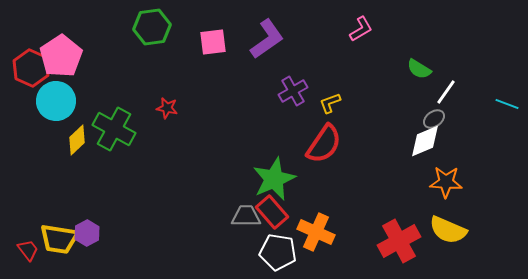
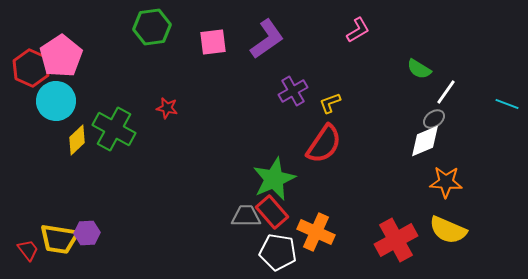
pink L-shape: moved 3 px left, 1 px down
purple hexagon: rotated 25 degrees clockwise
red cross: moved 3 px left, 1 px up
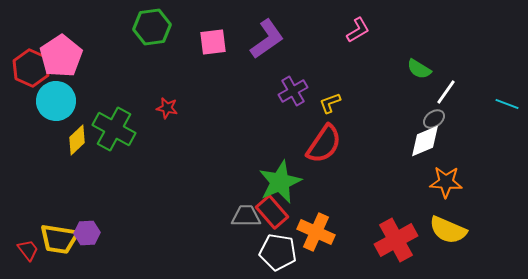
green star: moved 6 px right, 3 px down
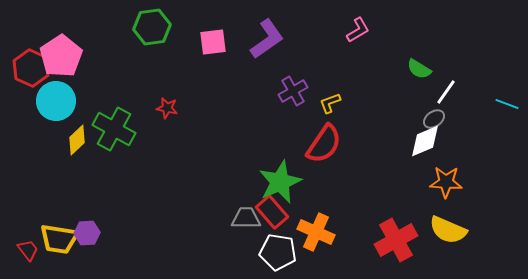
gray trapezoid: moved 2 px down
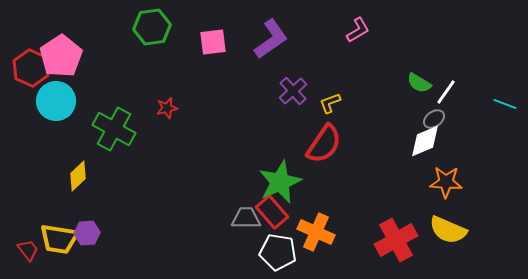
purple L-shape: moved 4 px right
green semicircle: moved 14 px down
purple cross: rotated 12 degrees counterclockwise
cyan line: moved 2 px left
red star: rotated 25 degrees counterclockwise
yellow diamond: moved 1 px right, 36 px down
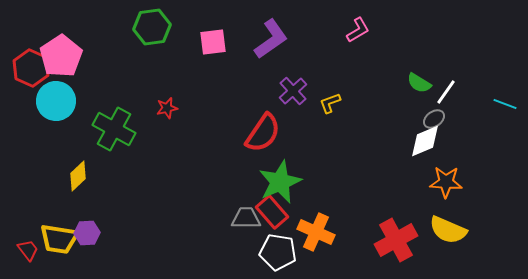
red semicircle: moved 61 px left, 11 px up
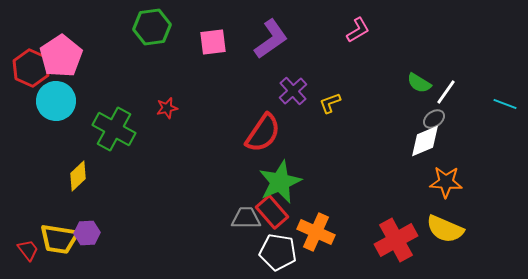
yellow semicircle: moved 3 px left, 1 px up
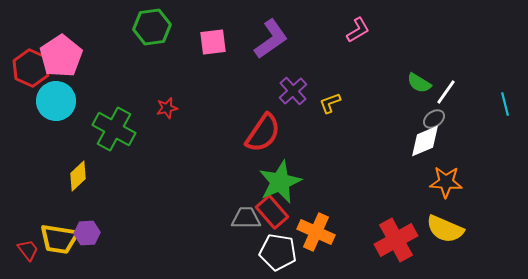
cyan line: rotated 55 degrees clockwise
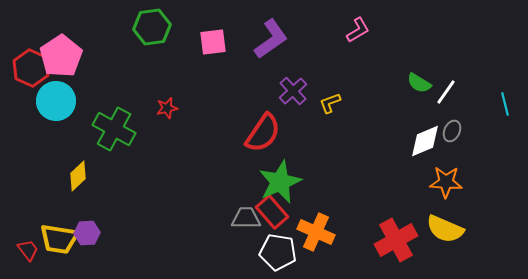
gray ellipse: moved 18 px right, 12 px down; rotated 30 degrees counterclockwise
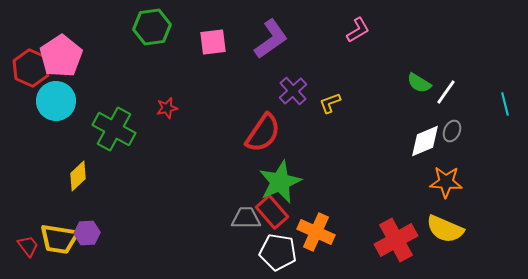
red trapezoid: moved 4 px up
